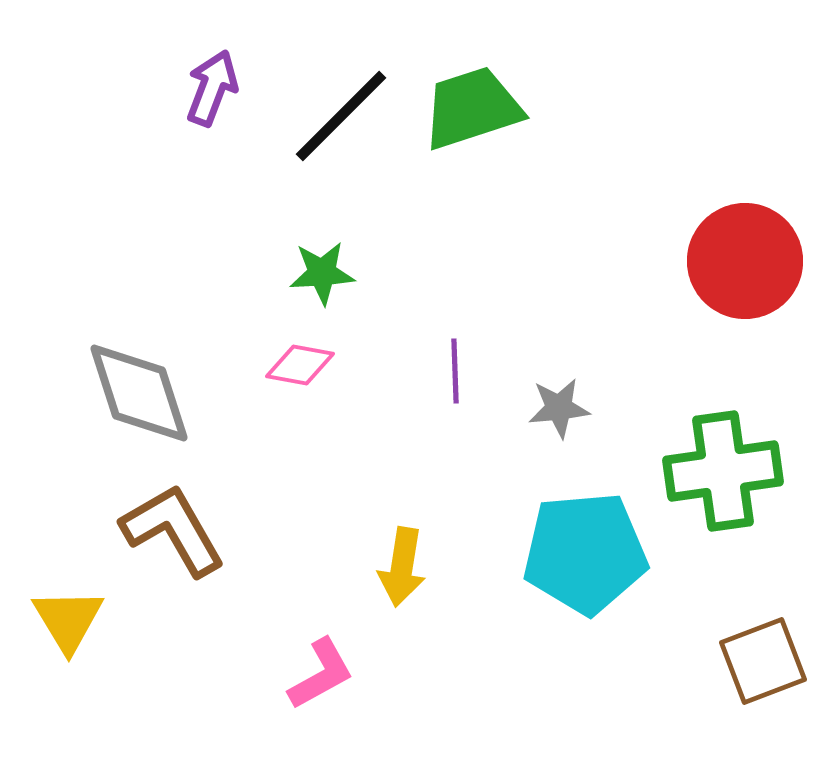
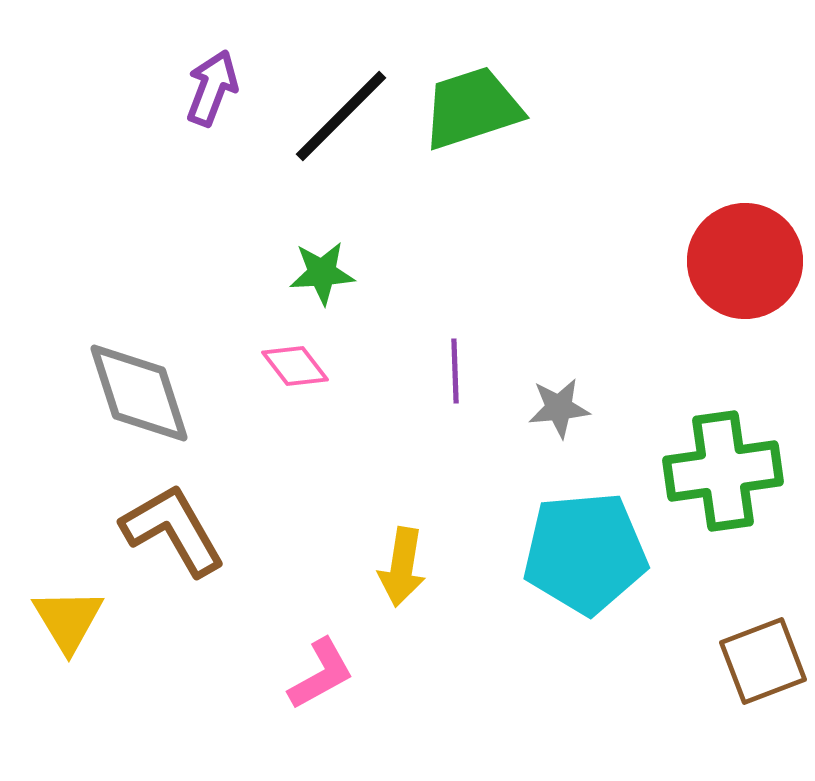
pink diamond: moved 5 px left, 1 px down; rotated 42 degrees clockwise
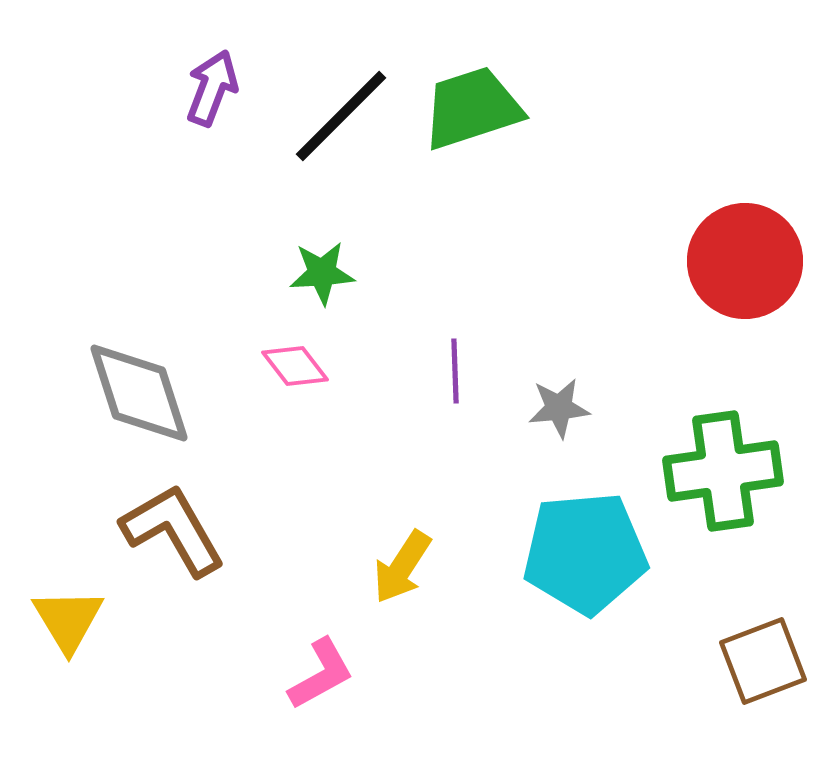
yellow arrow: rotated 24 degrees clockwise
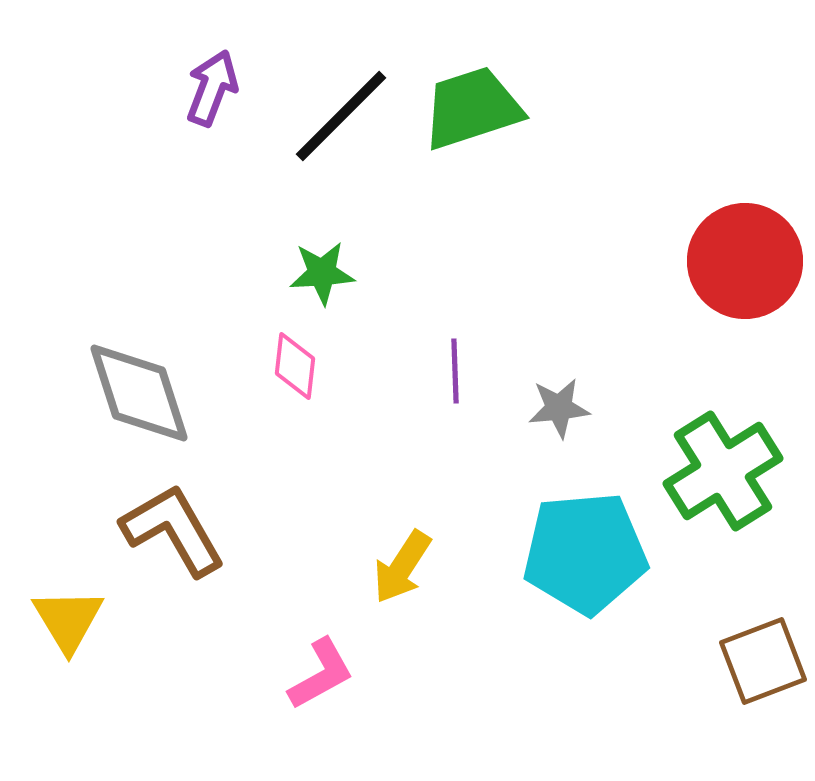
pink diamond: rotated 44 degrees clockwise
green cross: rotated 24 degrees counterclockwise
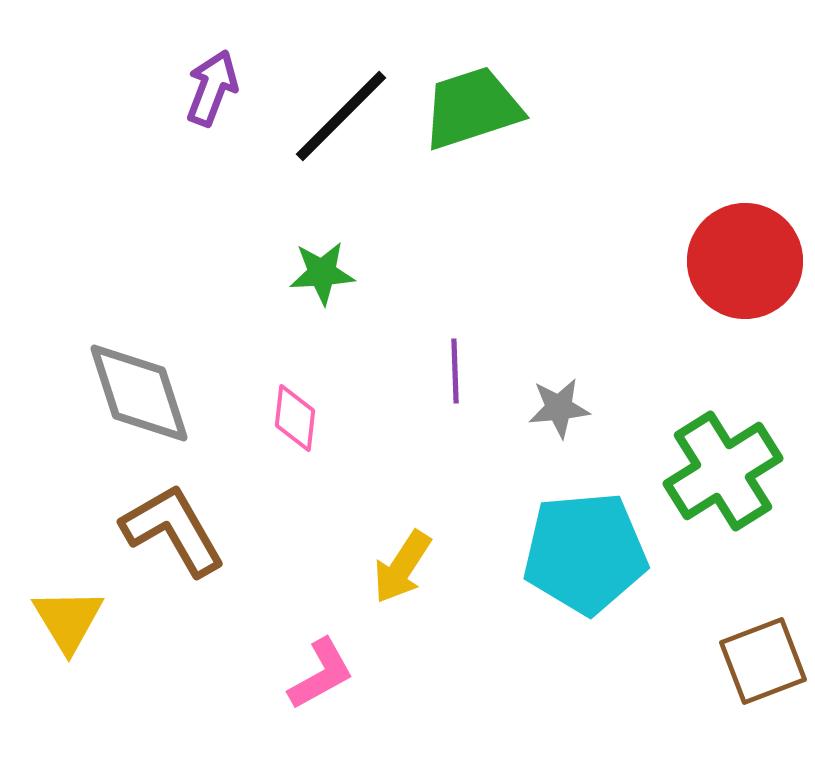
pink diamond: moved 52 px down
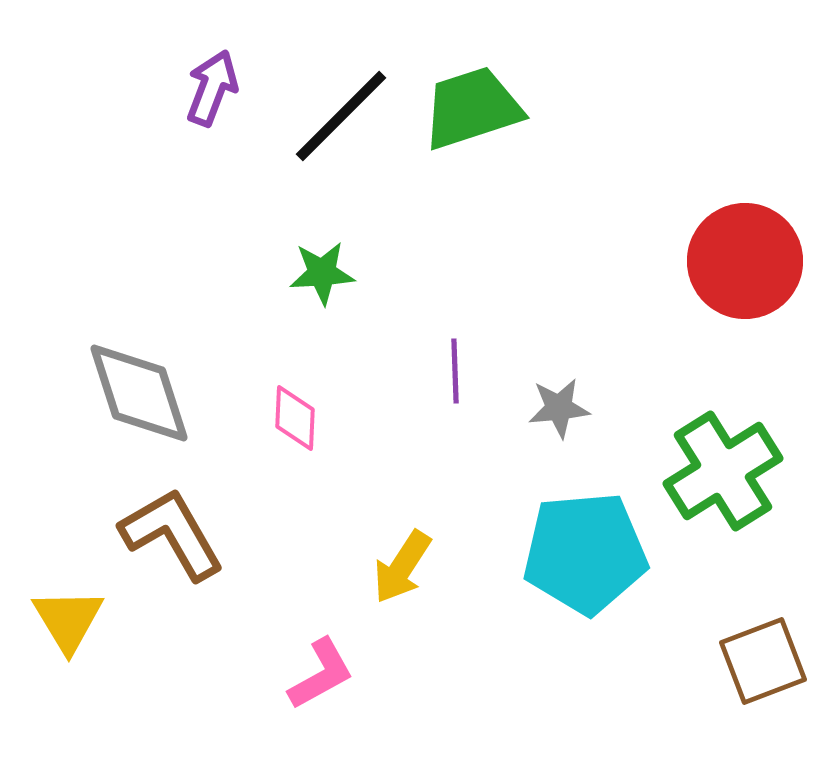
pink diamond: rotated 4 degrees counterclockwise
brown L-shape: moved 1 px left, 4 px down
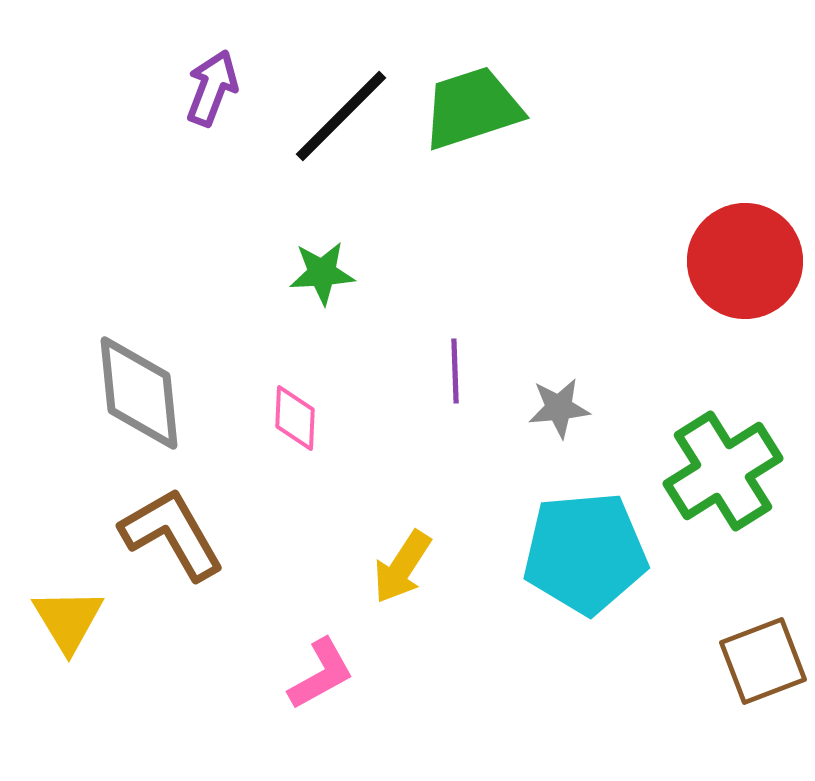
gray diamond: rotated 12 degrees clockwise
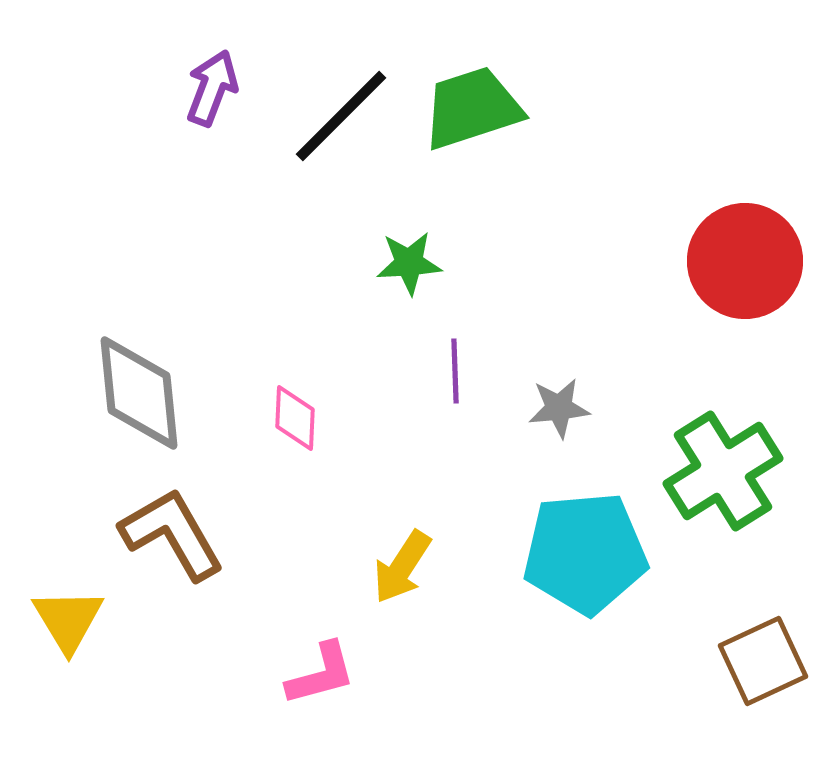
green star: moved 87 px right, 10 px up
brown square: rotated 4 degrees counterclockwise
pink L-shape: rotated 14 degrees clockwise
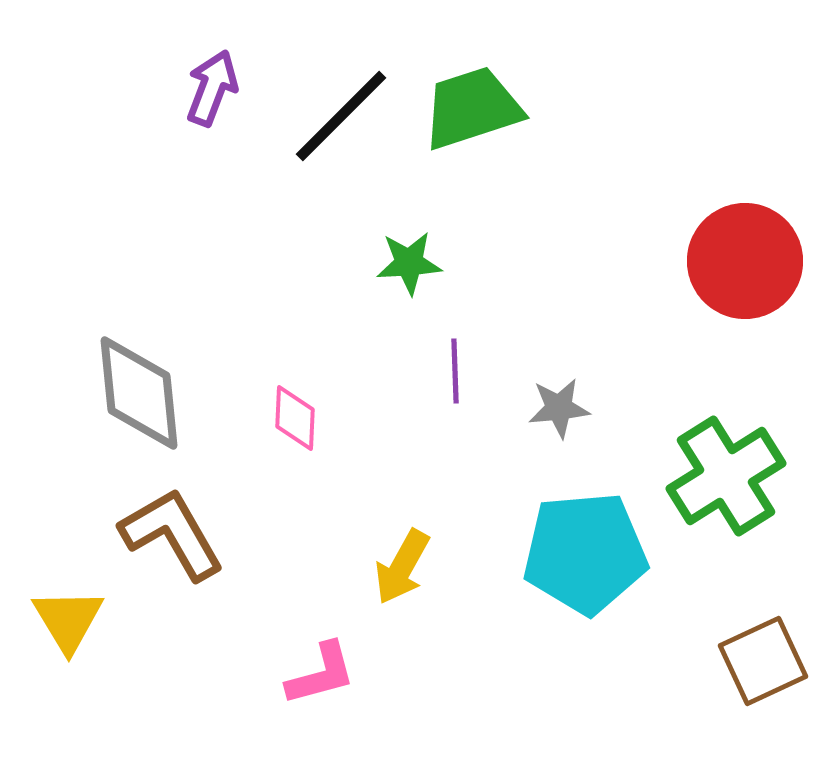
green cross: moved 3 px right, 5 px down
yellow arrow: rotated 4 degrees counterclockwise
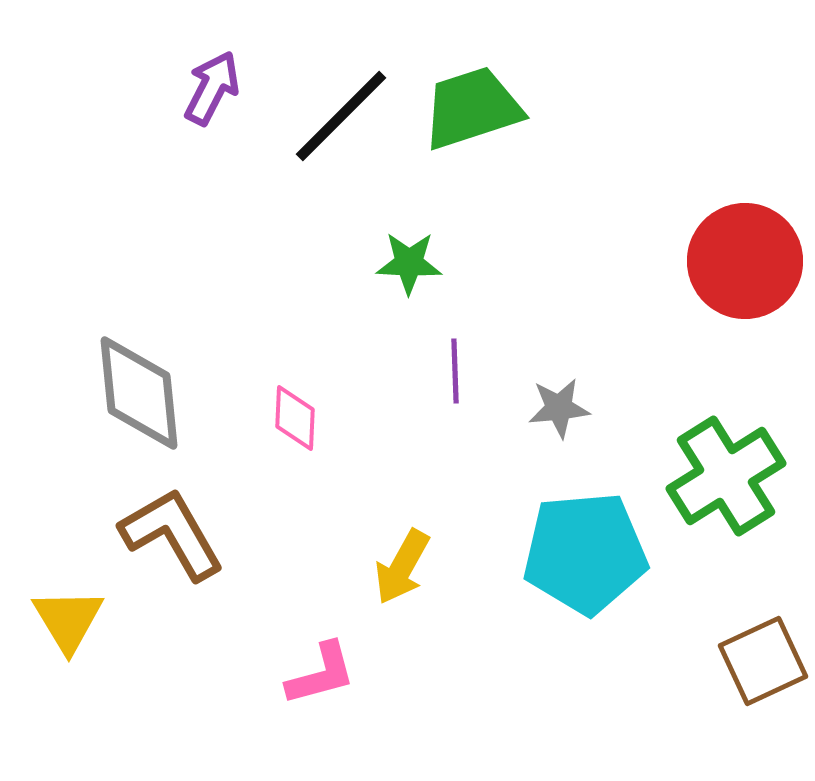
purple arrow: rotated 6 degrees clockwise
green star: rotated 6 degrees clockwise
